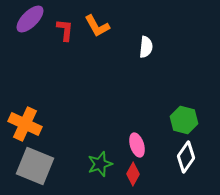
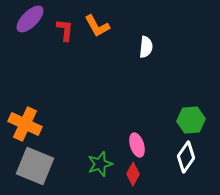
green hexagon: moved 7 px right; rotated 20 degrees counterclockwise
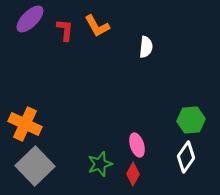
gray square: rotated 24 degrees clockwise
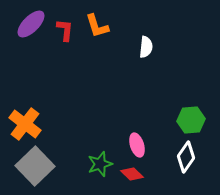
purple ellipse: moved 1 px right, 5 px down
orange L-shape: rotated 12 degrees clockwise
orange cross: rotated 12 degrees clockwise
red diamond: moved 1 px left; rotated 75 degrees counterclockwise
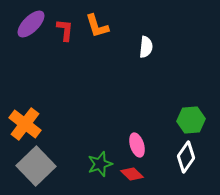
gray square: moved 1 px right
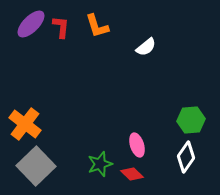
red L-shape: moved 4 px left, 3 px up
white semicircle: rotated 45 degrees clockwise
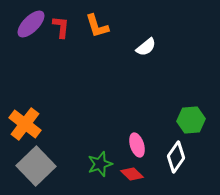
white diamond: moved 10 px left
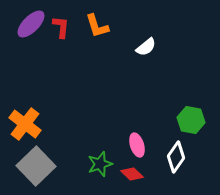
green hexagon: rotated 16 degrees clockwise
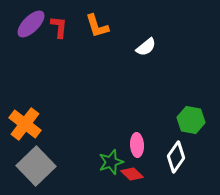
red L-shape: moved 2 px left
pink ellipse: rotated 15 degrees clockwise
green star: moved 11 px right, 2 px up
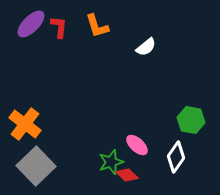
pink ellipse: rotated 45 degrees counterclockwise
red diamond: moved 5 px left, 1 px down
